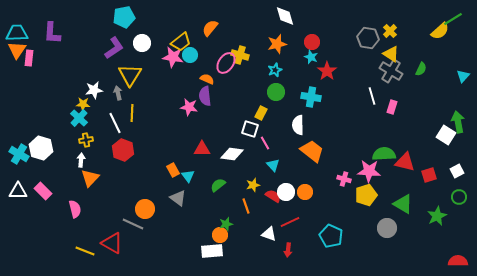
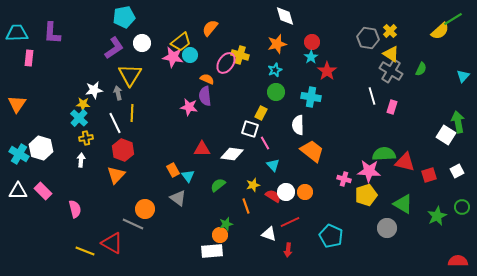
orange triangle at (17, 50): moved 54 px down
cyan star at (311, 57): rotated 16 degrees clockwise
yellow cross at (86, 140): moved 2 px up
orange triangle at (90, 178): moved 26 px right, 3 px up
green circle at (459, 197): moved 3 px right, 10 px down
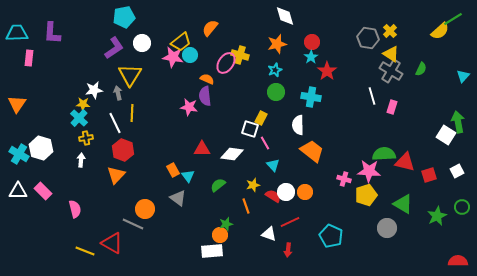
yellow rectangle at (261, 113): moved 5 px down
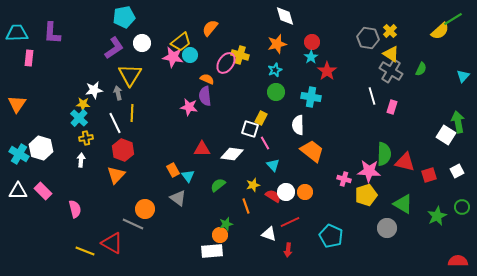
green semicircle at (384, 154): rotated 95 degrees clockwise
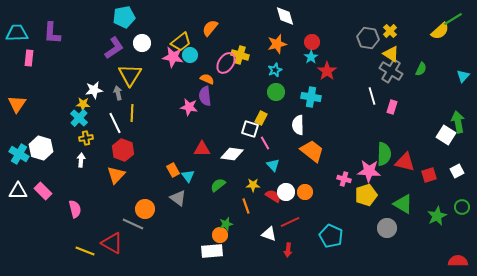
yellow star at (253, 185): rotated 16 degrees clockwise
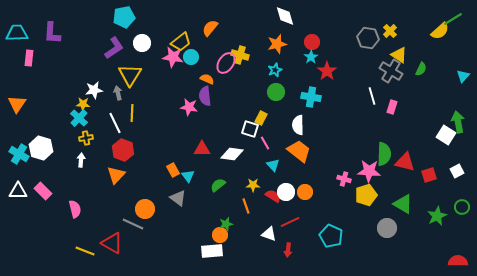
yellow triangle at (391, 54): moved 8 px right, 1 px down
cyan circle at (190, 55): moved 1 px right, 2 px down
orange trapezoid at (312, 151): moved 13 px left
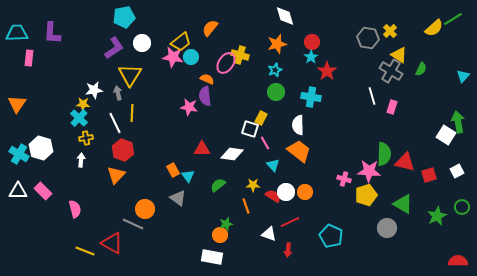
yellow semicircle at (440, 31): moved 6 px left, 3 px up
white rectangle at (212, 251): moved 6 px down; rotated 15 degrees clockwise
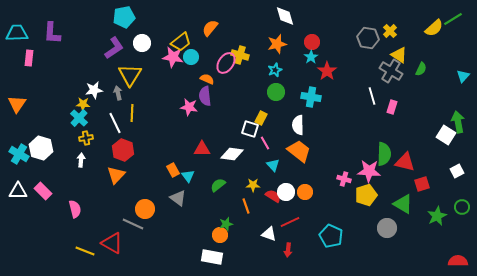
red square at (429, 175): moved 7 px left, 9 px down
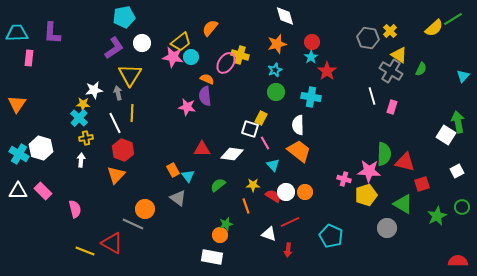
pink star at (189, 107): moved 2 px left
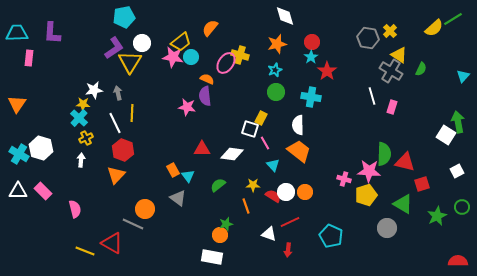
yellow triangle at (130, 75): moved 13 px up
yellow cross at (86, 138): rotated 16 degrees counterclockwise
